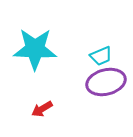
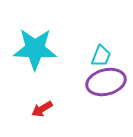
cyan trapezoid: rotated 45 degrees counterclockwise
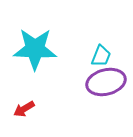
red arrow: moved 18 px left
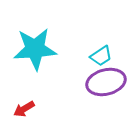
cyan star: rotated 6 degrees counterclockwise
cyan trapezoid: rotated 35 degrees clockwise
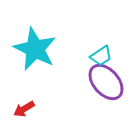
cyan star: rotated 30 degrees clockwise
purple ellipse: rotated 63 degrees clockwise
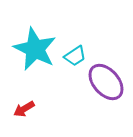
cyan trapezoid: moved 26 px left
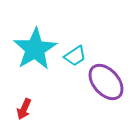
cyan star: rotated 15 degrees clockwise
red arrow: rotated 35 degrees counterclockwise
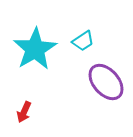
cyan trapezoid: moved 8 px right, 15 px up
red arrow: moved 3 px down
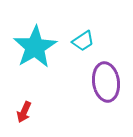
cyan star: moved 2 px up
purple ellipse: rotated 33 degrees clockwise
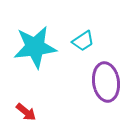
cyan star: rotated 24 degrees clockwise
red arrow: moved 2 px right; rotated 75 degrees counterclockwise
